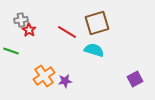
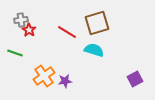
green line: moved 4 px right, 2 px down
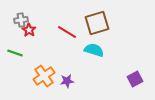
purple star: moved 2 px right
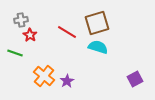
red star: moved 1 px right, 5 px down
cyan semicircle: moved 4 px right, 3 px up
orange cross: rotated 15 degrees counterclockwise
purple star: rotated 24 degrees counterclockwise
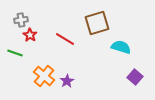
red line: moved 2 px left, 7 px down
cyan semicircle: moved 23 px right
purple square: moved 2 px up; rotated 21 degrees counterclockwise
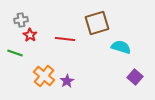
red line: rotated 24 degrees counterclockwise
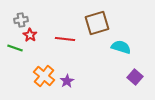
green line: moved 5 px up
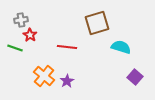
red line: moved 2 px right, 8 px down
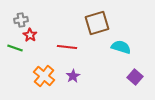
purple star: moved 6 px right, 5 px up
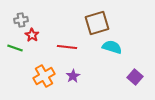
red star: moved 2 px right
cyan semicircle: moved 9 px left
orange cross: rotated 20 degrees clockwise
